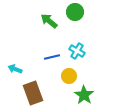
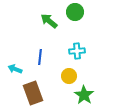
cyan cross: rotated 35 degrees counterclockwise
blue line: moved 12 px left; rotated 70 degrees counterclockwise
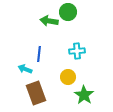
green circle: moved 7 px left
green arrow: rotated 30 degrees counterclockwise
blue line: moved 1 px left, 3 px up
cyan arrow: moved 10 px right
yellow circle: moved 1 px left, 1 px down
brown rectangle: moved 3 px right
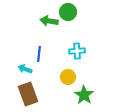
brown rectangle: moved 8 px left, 1 px down
